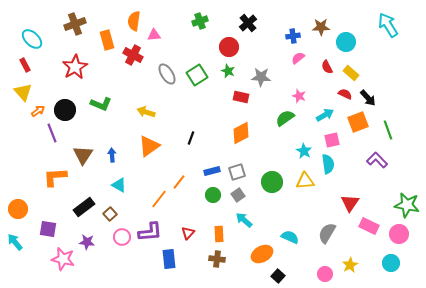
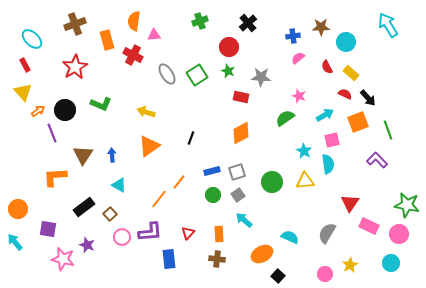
purple star at (87, 242): moved 3 px down; rotated 14 degrees clockwise
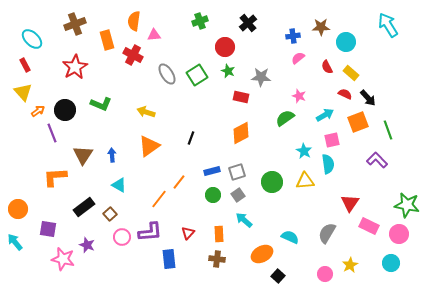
red circle at (229, 47): moved 4 px left
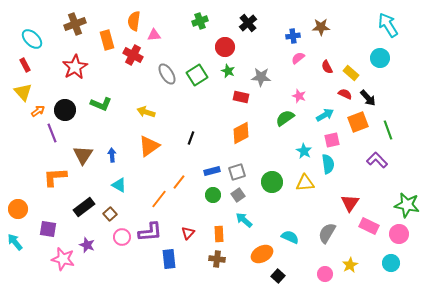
cyan circle at (346, 42): moved 34 px right, 16 px down
yellow triangle at (305, 181): moved 2 px down
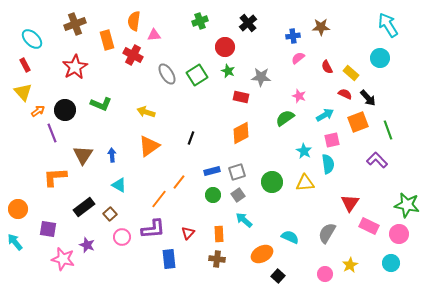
purple L-shape at (150, 232): moved 3 px right, 3 px up
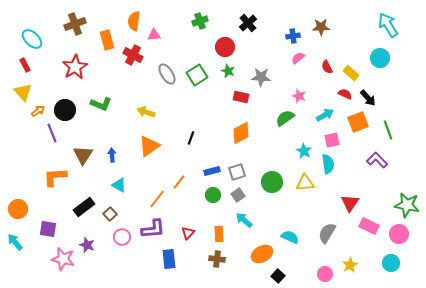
orange line at (159, 199): moved 2 px left
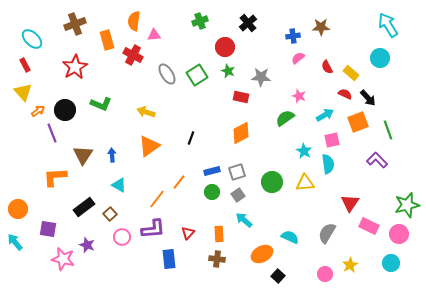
green circle at (213, 195): moved 1 px left, 3 px up
green star at (407, 205): rotated 25 degrees counterclockwise
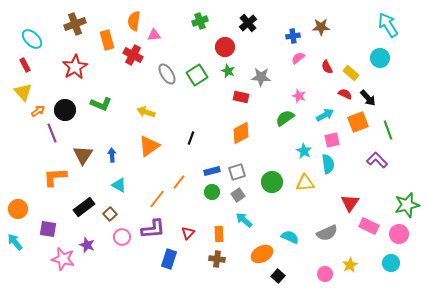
gray semicircle at (327, 233): rotated 145 degrees counterclockwise
blue rectangle at (169, 259): rotated 24 degrees clockwise
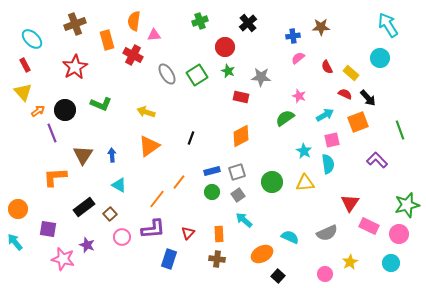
green line at (388, 130): moved 12 px right
orange diamond at (241, 133): moved 3 px down
yellow star at (350, 265): moved 3 px up
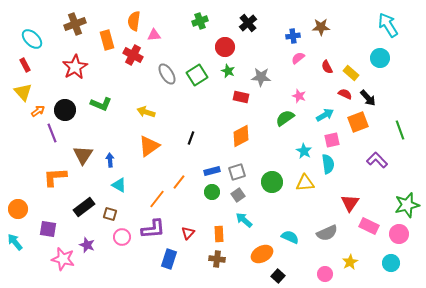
blue arrow at (112, 155): moved 2 px left, 5 px down
brown square at (110, 214): rotated 32 degrees counterclockwise
